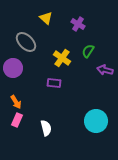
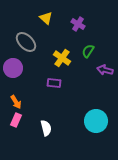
pink rectangle: moved 1 px left
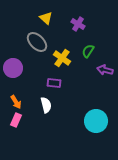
gray ellipse: moved 11 px right
white semicircle: moved 23 px up
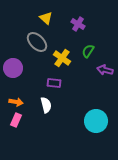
orange arrow: rotated 48 degrees counterclockwise
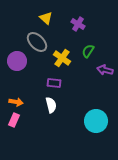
purple circle: moved 4 px right, 7 px up
white semicircle: moved 5 px right
pink rectangle: moved 2 px left
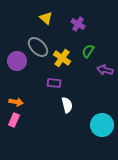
gray ellipse: moved 1 px right, 5 px down
white semicircle: moved 16 px right
cyan circle: moved 6 px right, 4 px down
